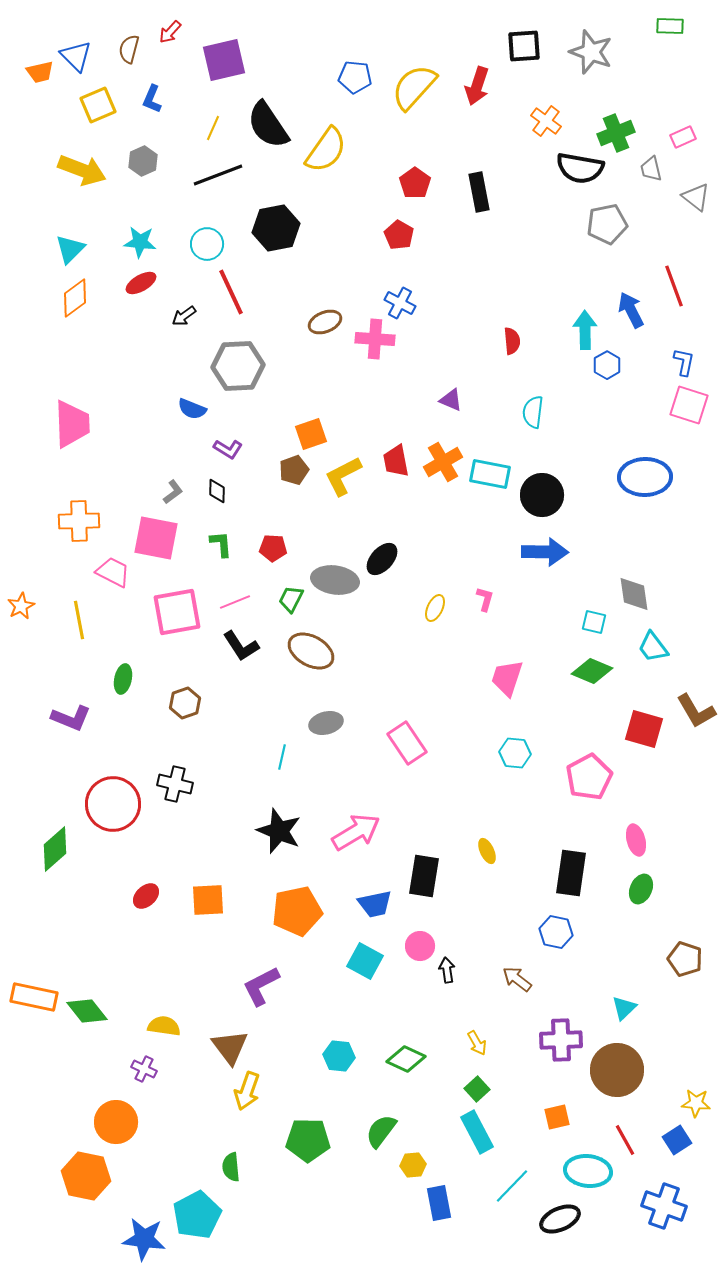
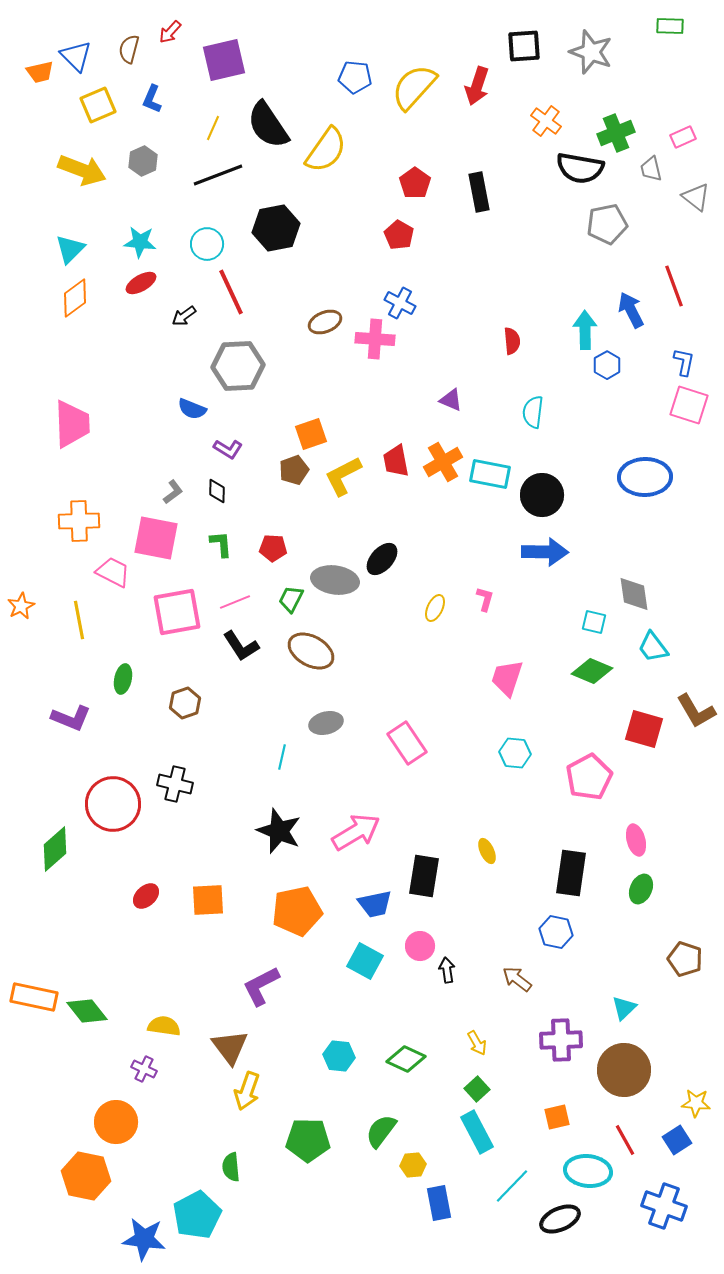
brown circle at (617, 1070): moved 7 px right
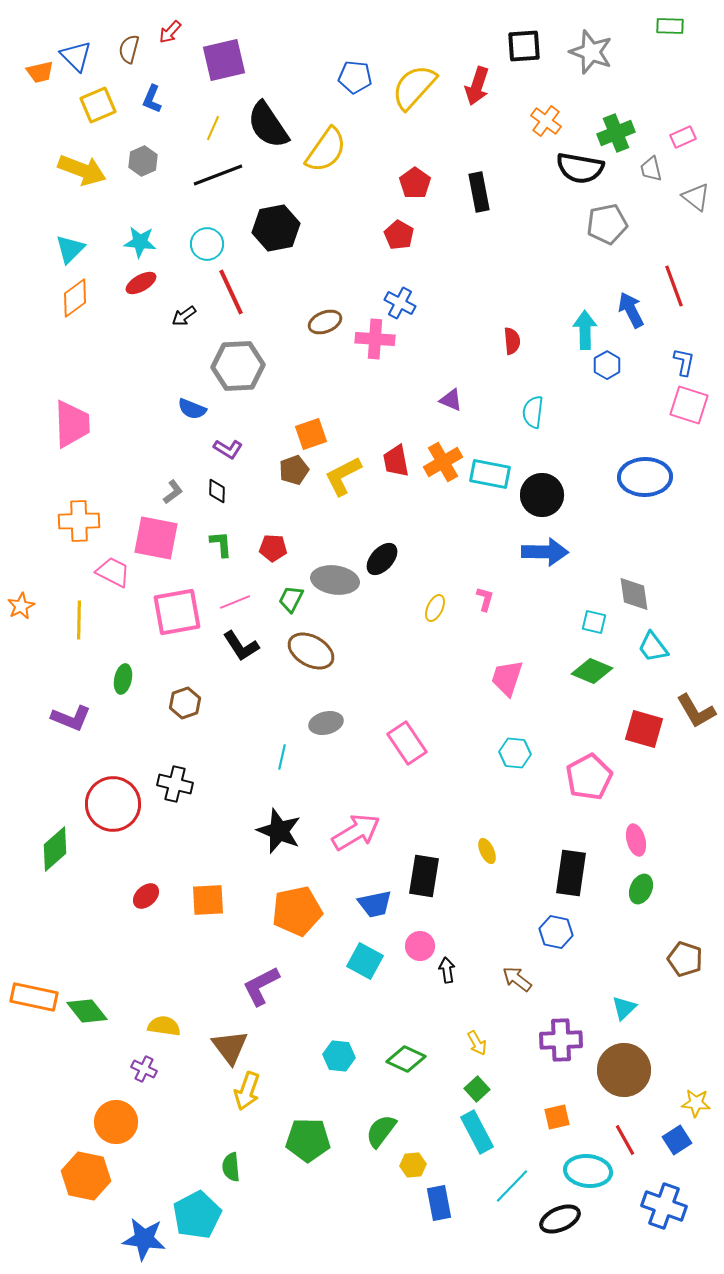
yellow line at (79, 620): rotated 12 degrees clockwise
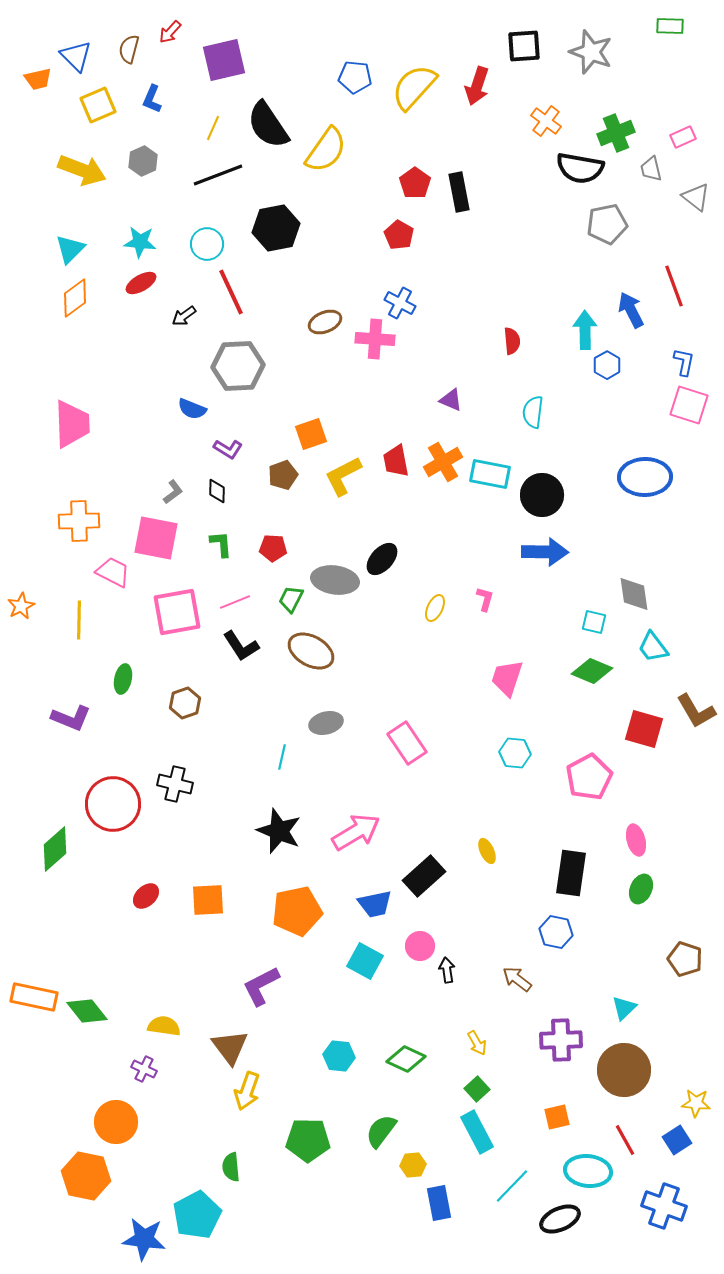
orange trapezoid at (40, 72): moved 2 px left, 7 px down
black rectangle at (479, 192): moved 20 px left
brown pentagon at (294, 470): moved 11 px left, 5 px down
black rectangle at (424, 876): rotated 39 degrees clockwise
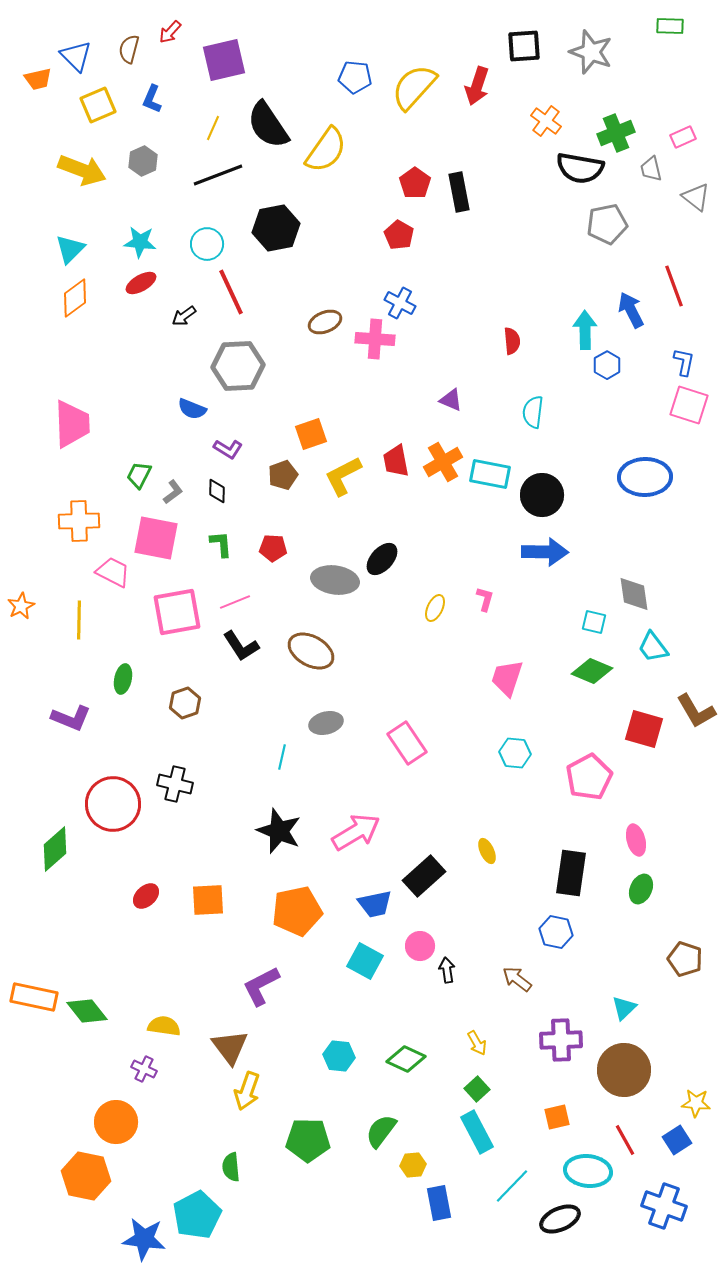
green trapezoid at (291, 599): moved 152 px left, 124 px up
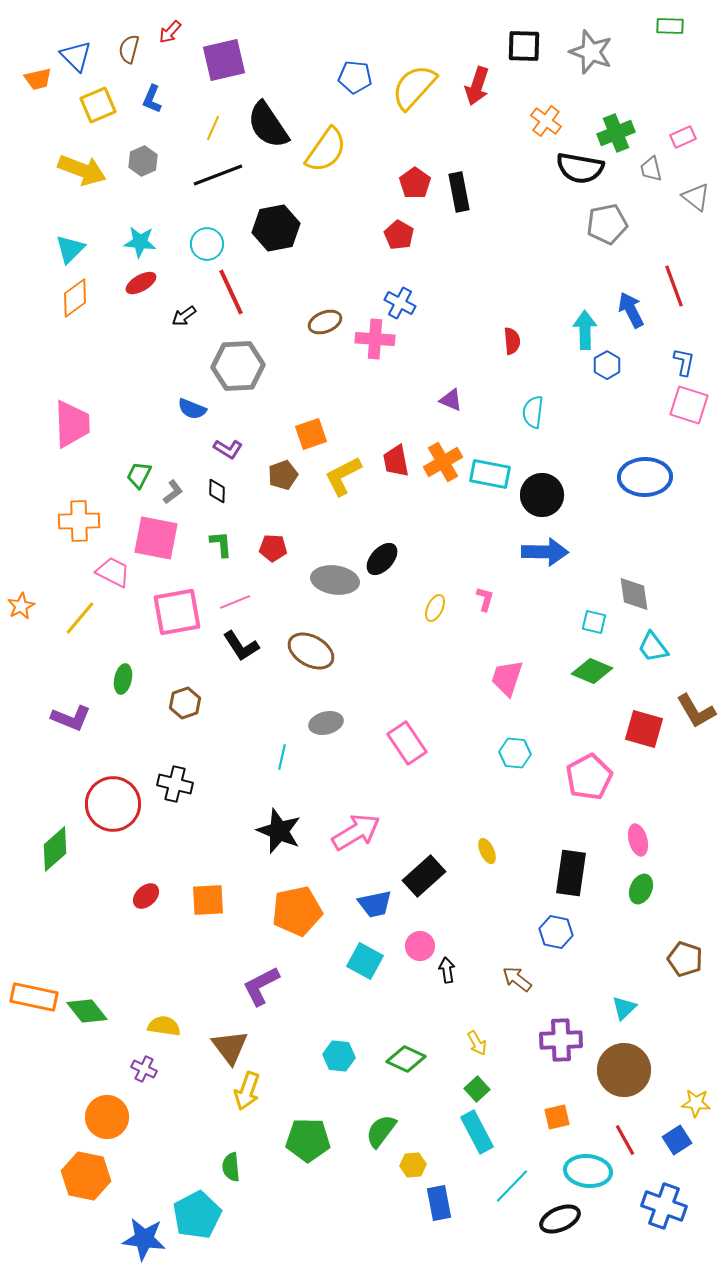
black square at (524, 46): rotated 6 degrees clockwise
yellow line at (79, 620): moved 1 px right, 2 px up; rotated 39 degrees clockwise
pink ellipse at (636, 840): moved 2 px right
orange circle at (116, 1122): moved 9 px left, 5 px up
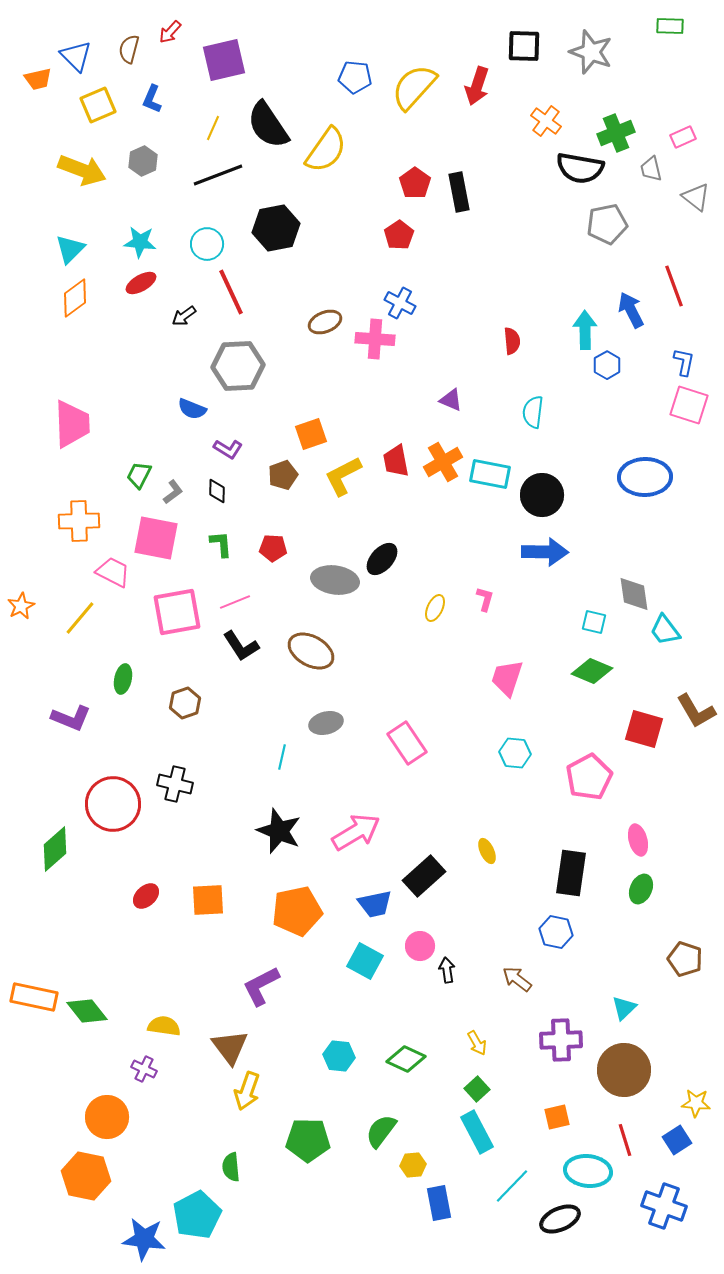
red pentagon at (399, 235): rotated 8 degrees clockwise
cyan trapezoid at (653, 647): moved 12 px right, 17 px up
red line at (625, 1140): rotated 12 degrees clockwise
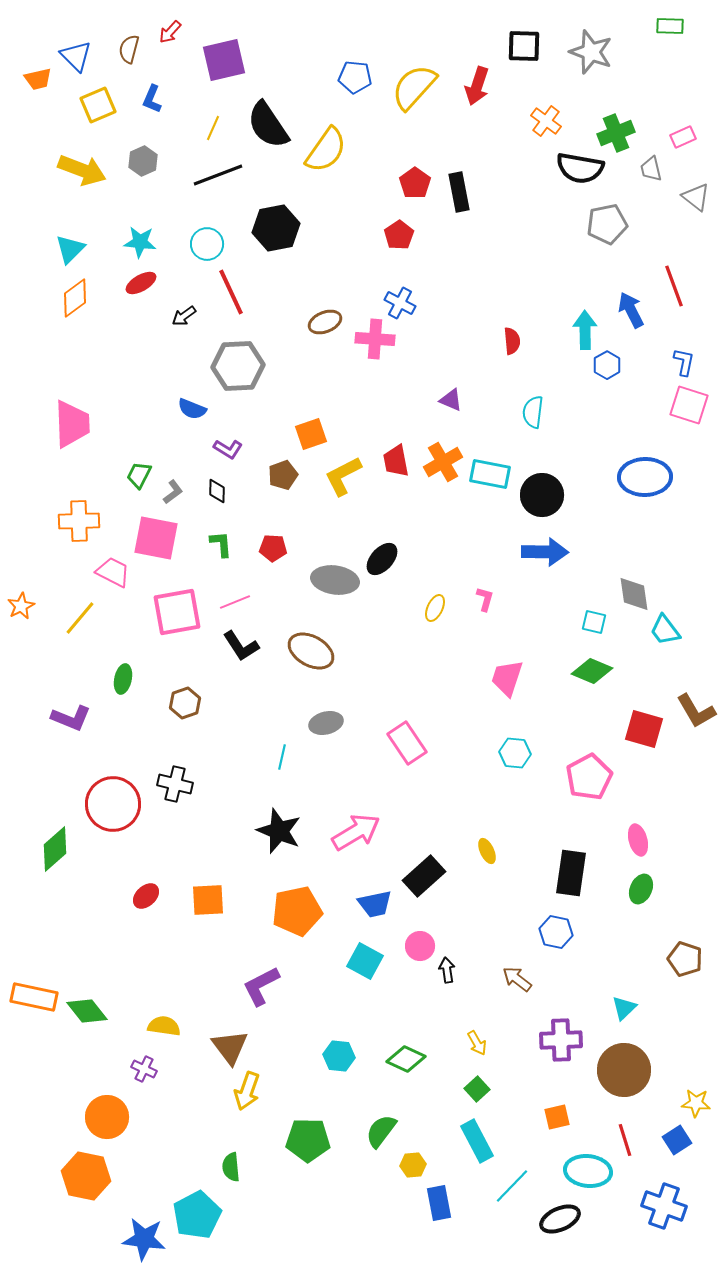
cyan rectangle at (477, 1132): moved 9 px down
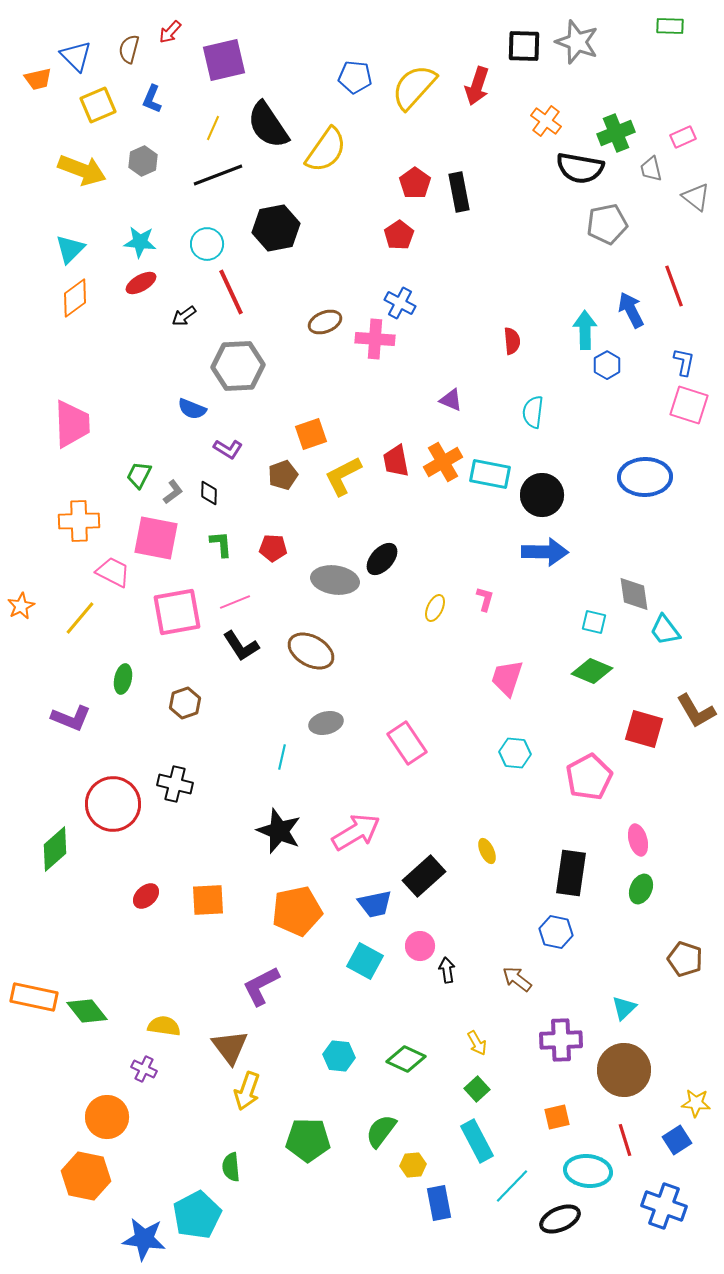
gray star at (591, 52): moved 14 px left, 10 px up
black diamond at (217, 491): moved 8 px left, 2 px down
